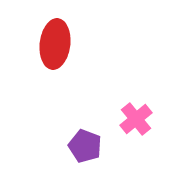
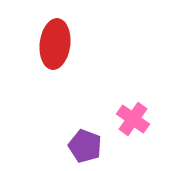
pink cross: moved 3 px left; rotated 16 degrees counterclockwise
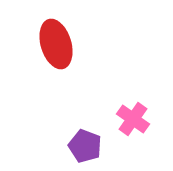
red ellipse: moved 1 px right; rotated 24 degrees counterclockwise
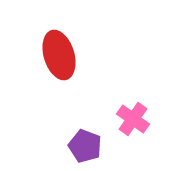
red ellipse: moved 3 px right, 11 px down
